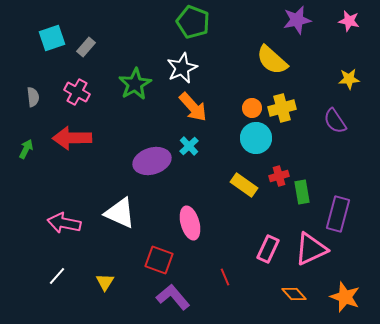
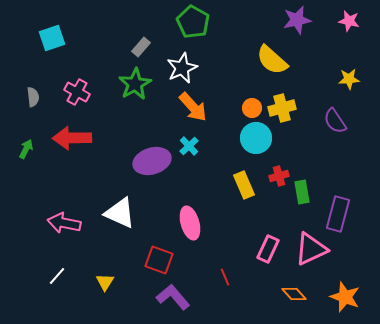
green pentagon: rotated 8 degrees clockwise
gray rectangle: moved 55 px right
yellow rectangle: rotated 32 degrees clockwise
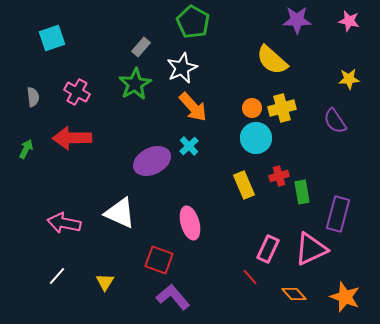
purple star: rotated 12 degrees clockwise
purple ellipse: rotated 9 degrees counterclockwise
red line: moved 25 px right; rotated 18 degrees counterclockwise
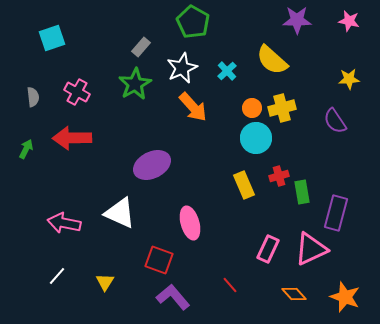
cyan cross: moved 38 px right, 75 px up
purple ellipse: moved 4 px down
purple rectangle: moved 2 px left, 1 px up
red line: moved 20 px left, 8 px down
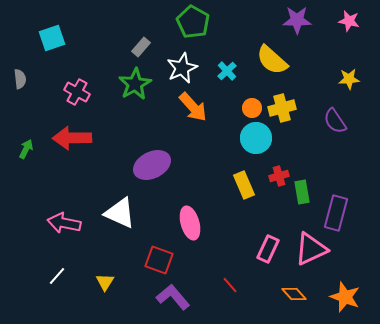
gray semicircle: moved 13 px left, 18 px up
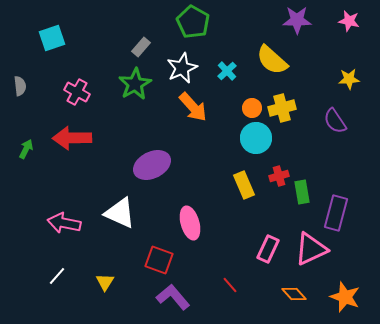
gray semicircle: moved 7 px down
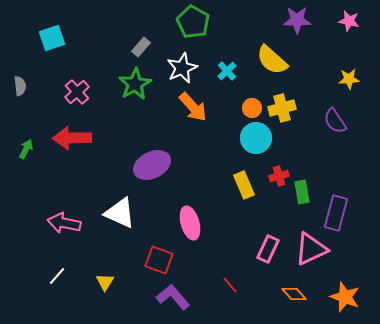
pink cross: rotated 20 degrees clockwise
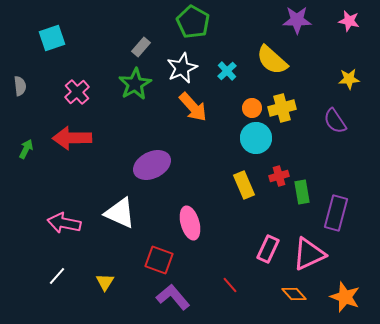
pink triangle: moved 2 px left, 5 px down
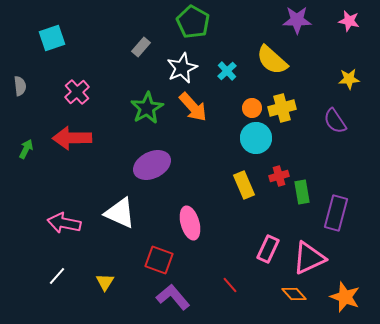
green star: moved 12 px right, 24 px down
pink triangle: moved 4 px down
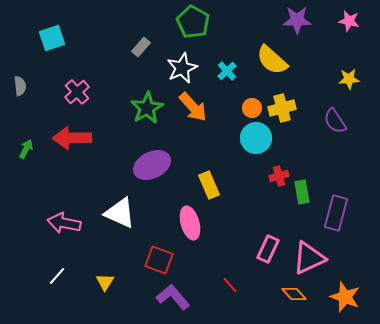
yellow rectangle: moved 35 px left
